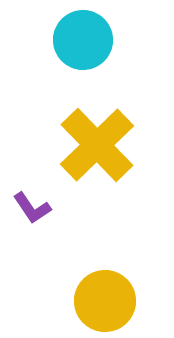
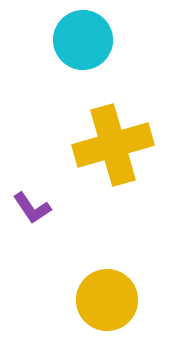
yellow cross: moved 16 px right; rotated 28 degrees clockwise
yellow circle: moved 2 px right, 1 px up
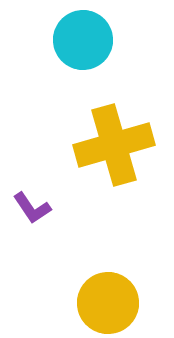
yellow cross: moved 1 px right
yellow circle: moved 1 px right, 3 px down
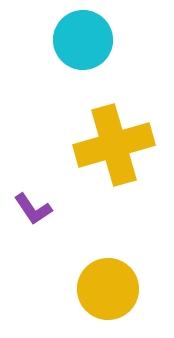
purple L-shape: moved 1 px right, 1 px down
yellow circle: moved 14 px up
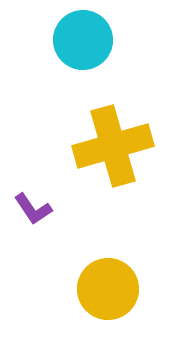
yellow cross: moved 1 px left, 1 px down
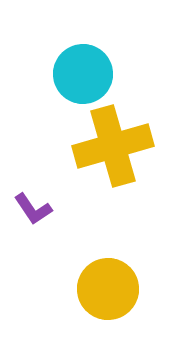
cyan circle: moved 34 px down
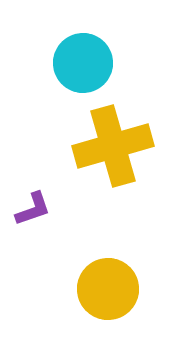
cyan circle: moved 11 px up
purple L-shape: rotated 75 degrees counterclockwise
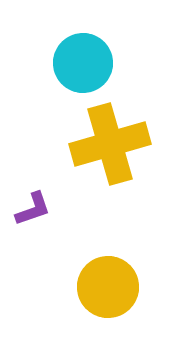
yellow cross: moved 3 px left, 2 px up
yellow circle: moved 2 px up
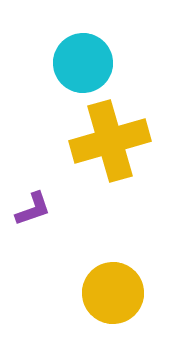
yellow cross: moved 3 px up
yellow circle: moved 5 px right, 6 px down
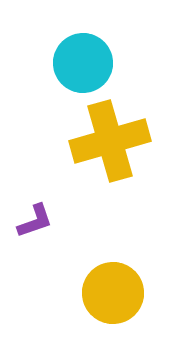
purple L-shape: moved 2 px right, 12 px down
